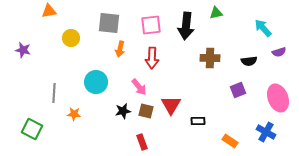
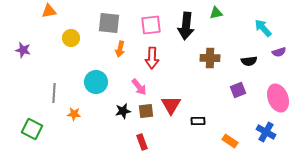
brown square: rotated 21 degrees counterclockwise
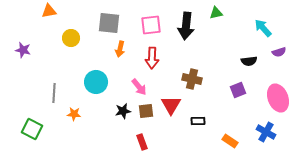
brown cross: moved 18 px left, 21 px down; rotated 12 degrees clockwise
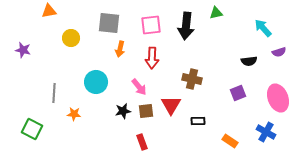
purple square: moved 3 px down
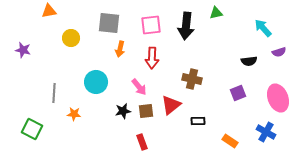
red triangle: rotated 20 degrees clockwise
